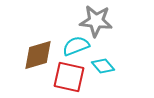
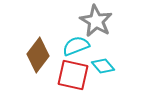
gray star: rotated 24 degrees clockwise
brown diamond: rotated 36 degrees counterclockwise
red square: moved 4 px right, 2 px up
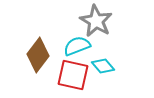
cyan semicircle: moved 1 px right
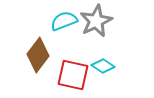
gray star: rotated 16 degrees clockwise
cyan semicircle: moved 13 px left, 25 px up
cyan diamond: rotated 15 degrees counterclockwise
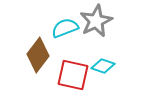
cyan semicircle: moved 1 px right, 7 px down
cyan diamond: rotated 15 degrees counterclockwise
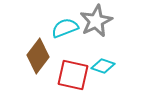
brown diamond: moved 1 px down
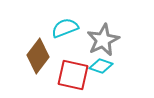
gray star: moved 7 px right, 19 px down
cyan diamond: moved 2 px left
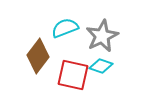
gray star: moved 1 px left, 4 px up
